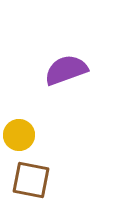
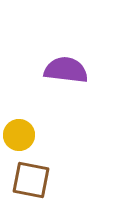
purple semicircle: rotated 27 degrees clockwise
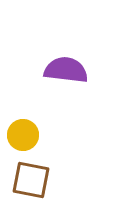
yellow circle: moved 4 px right
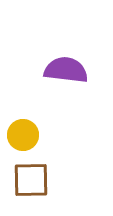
brown square: rotated 12 degrees counterclockwise
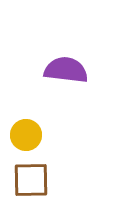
yellow circle: moved 3 px right
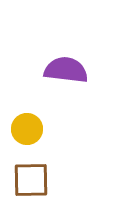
yellow circle: moved 1 px right, 6 px up
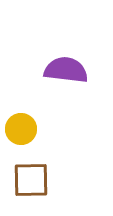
yellow circle: moved 6 px left
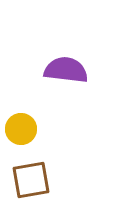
brown square: rotated 9 degrees counterclockwise
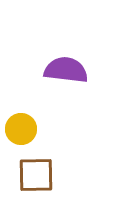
brown square: moved 5 px right, 5 px up; rotated 9 degrees clockwise
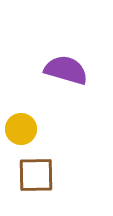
purple semicircle: rotated 9 degrees clockwise
